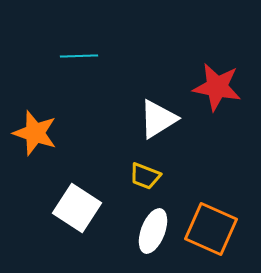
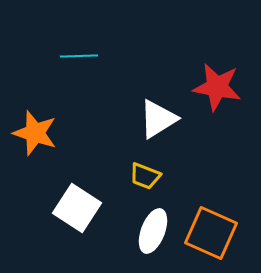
orange square: moved 4 px down
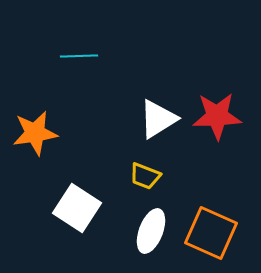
red star: moved 29 px down; rotated 12 degrees counterclockwise
orange star: rotated 27 degrees counterclockwise
white ellipse: moved 2 px left
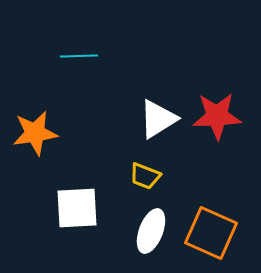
white square: rotated 36 degrees counterclockwise
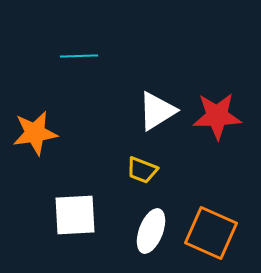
white triangle: moved 1 px left, 8 px up
yellow trapezoid: moved 3 px left, 6 px up
white square: moved 2 px left, 7 px down
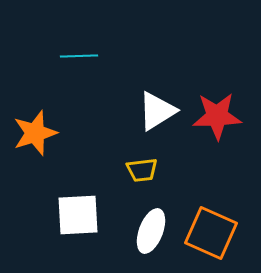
orange star: rotated 9 degrees counterclockwise
yellow trapezoid: rotated 28 degrees counterclockwise
white square: moved 3 px right
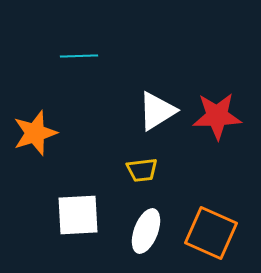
white ellipse: moved 5 px left
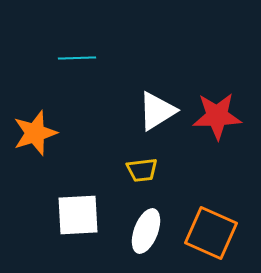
cyan line: moved 2 px left, 2 px down
